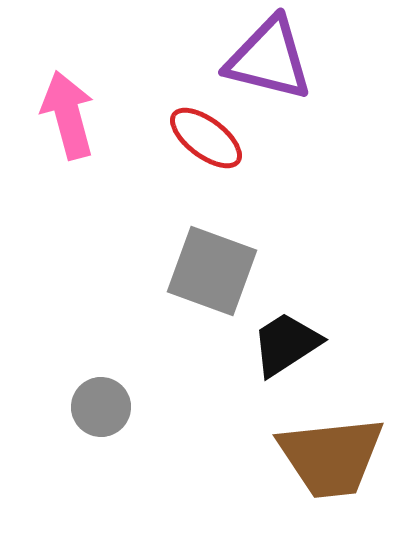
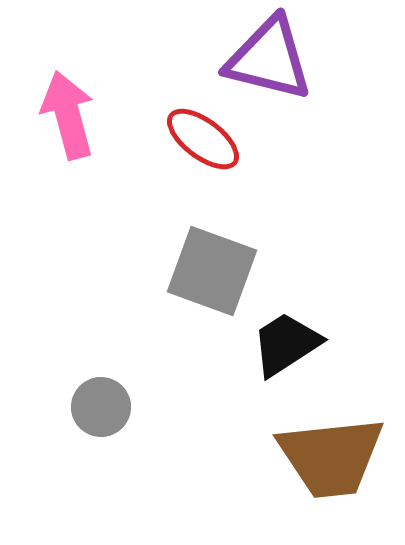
red ellipse: moved 3 px left, 1 px down
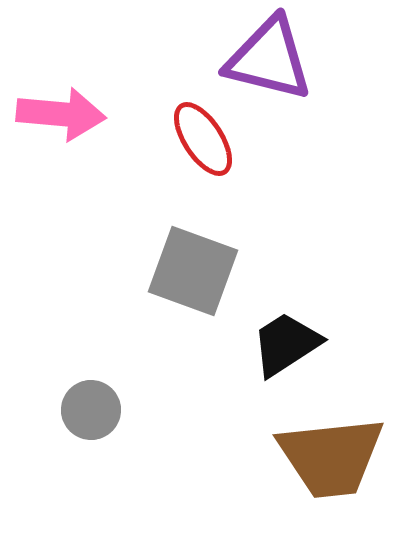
pink arrow: moved 7 px left, 1 px up; rotated 110 degrees clockwise
red ellipse: rotated 20 degrees clockwise
gray square: moved 19 px left
gray circle: moved 10 px left, 3 px down
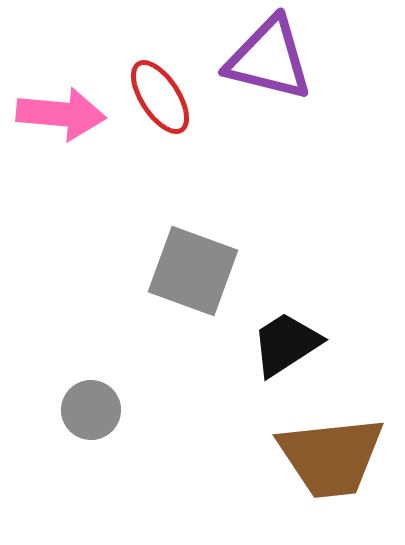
red ellipse: moved 43 px left, 42 px up
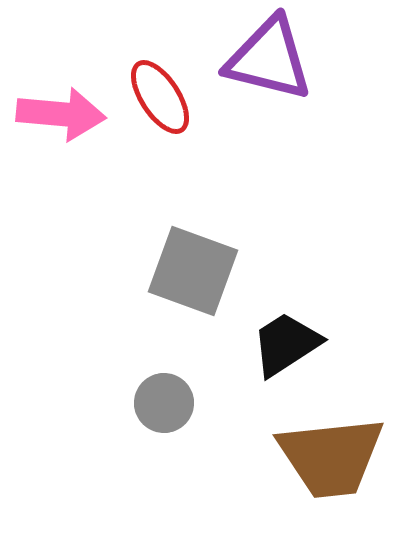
gray circle: moved 73 px right, 7 px up
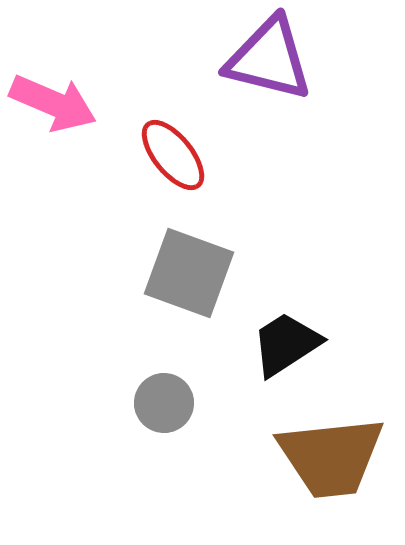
red ellipse: moved 13 px right, 58 px down; rotated 6 degrees counterclockwise
pink arrow: moved 8 px left, 11 px up; rotated 18 degrees clockwise
gray square: moved 4 px left, 2 px down
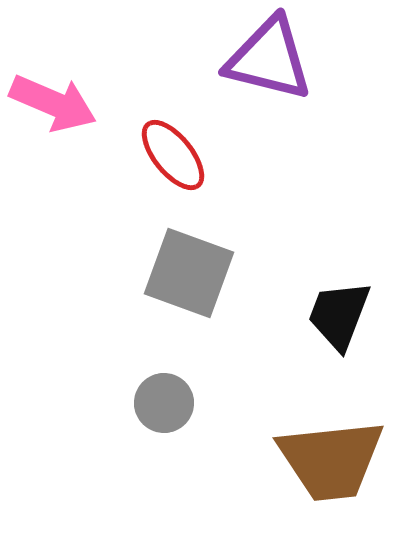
black trapezoid: moved 53 px right, 29 px up; rotated 36 degrees counterclockwise
brown trapezoid: moved 3 px down
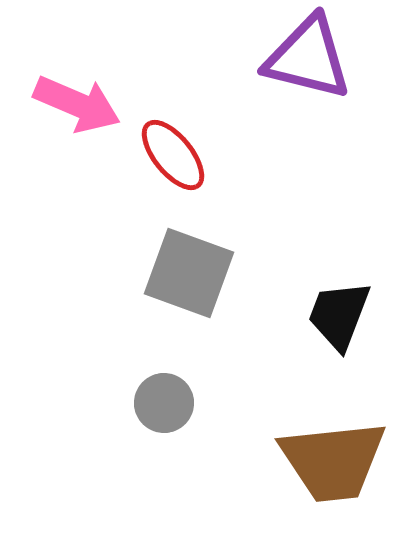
purple triangle: moved 39 px right, 1 px up
pink arrow: moved 24 px right, 1 px down
brown trapezoid: moved 2 px right, 1 px down
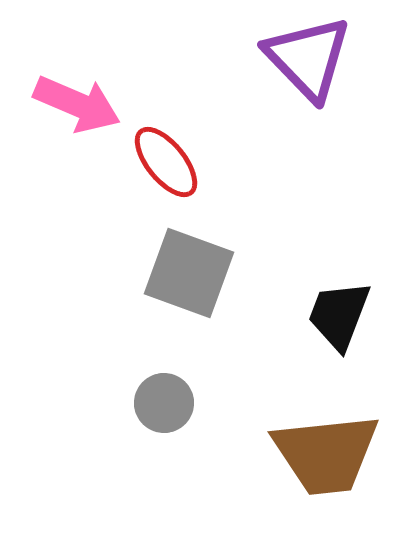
purple triangle: rotated 32 degrees clockwise
red ellipse: moved 7 px left, 7 px down
brown trapezoid: moved 7 px left, 7 px up
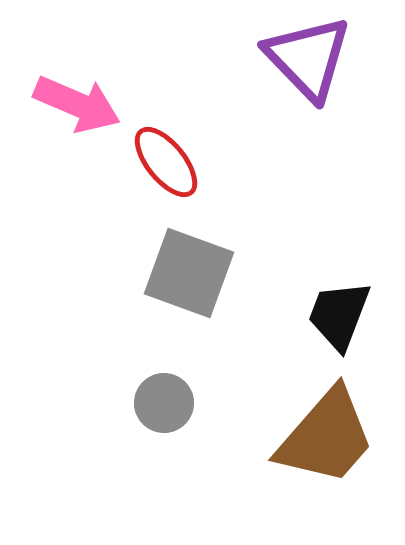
brown trapezoid: moved 17 px up; rotated 43 degrees counterclockwise
